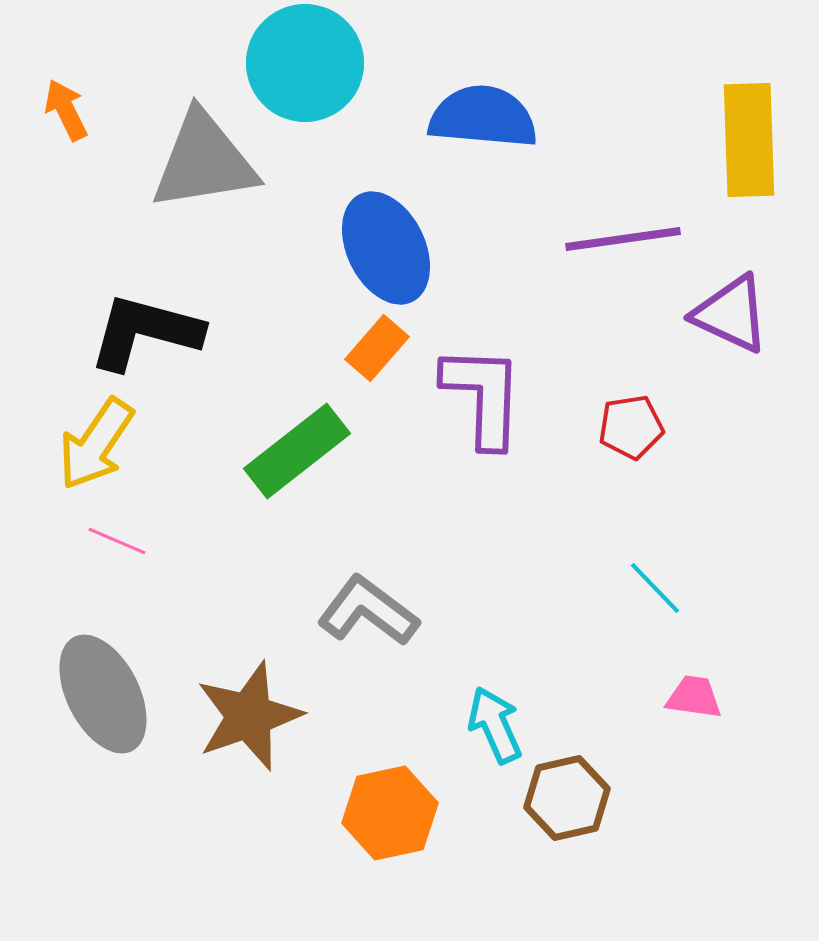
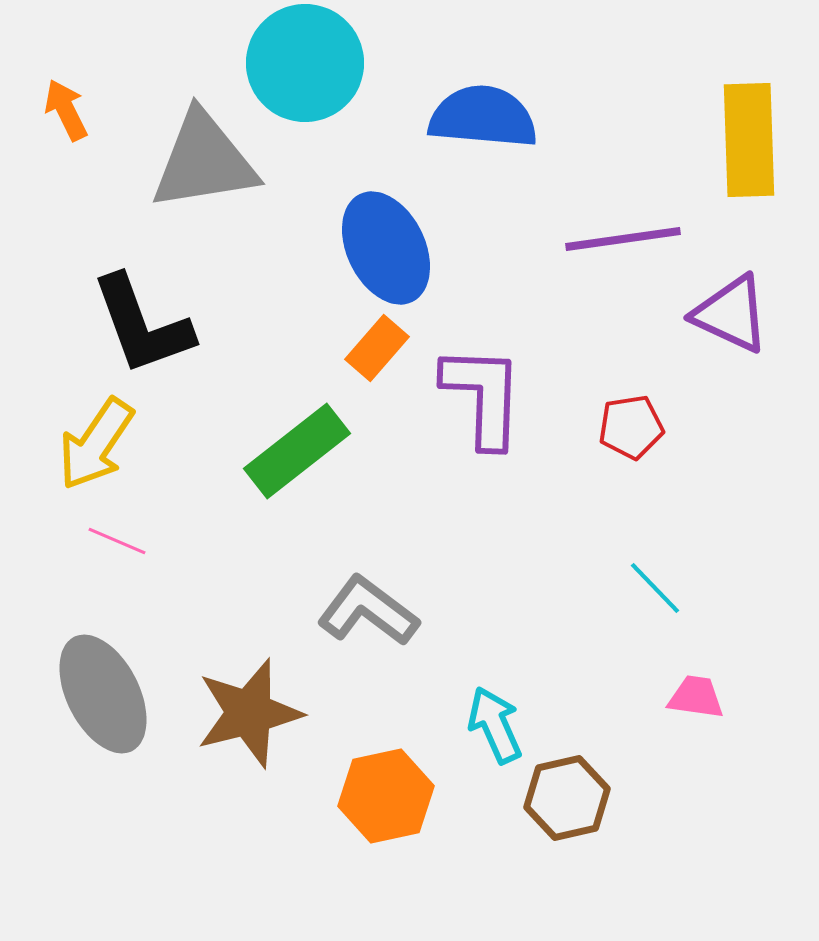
black L-shape: moved 3 px left, 7 px up; rotated 125 degrees counterclockwise
pink trapezoid: moved 2 px right
brown star: moved 3 px up; rotated 5 degrees clockwise
orange hexagon: moved 4 px left, 17 px up
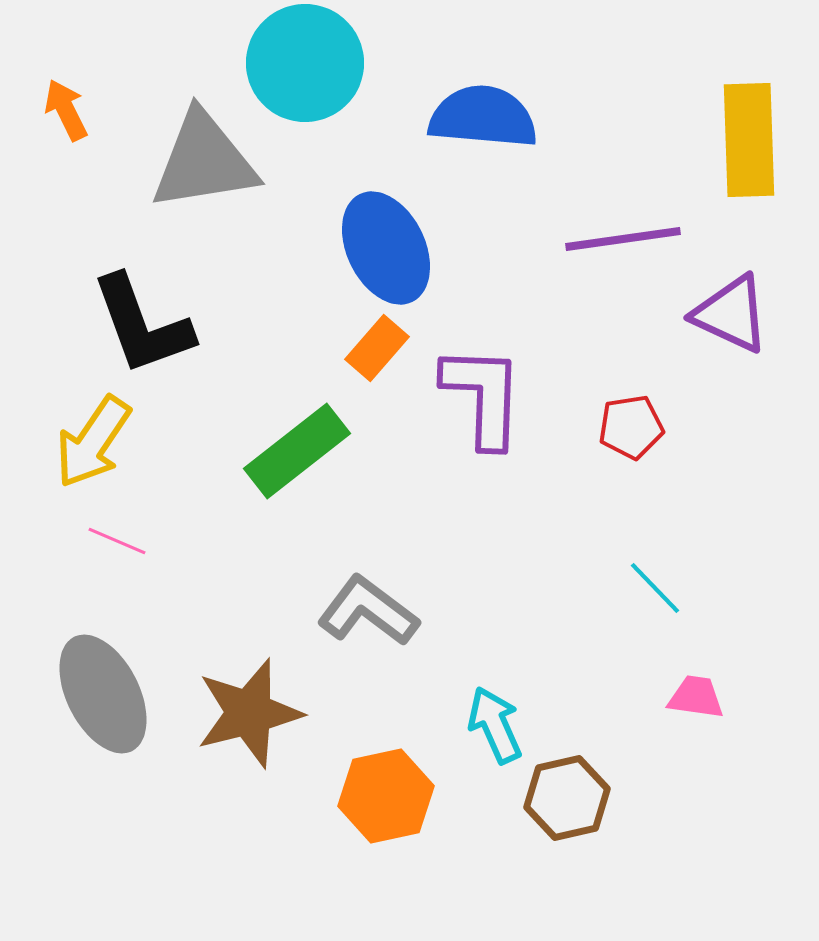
yellow arrow: moved 3 px left, 2 px up
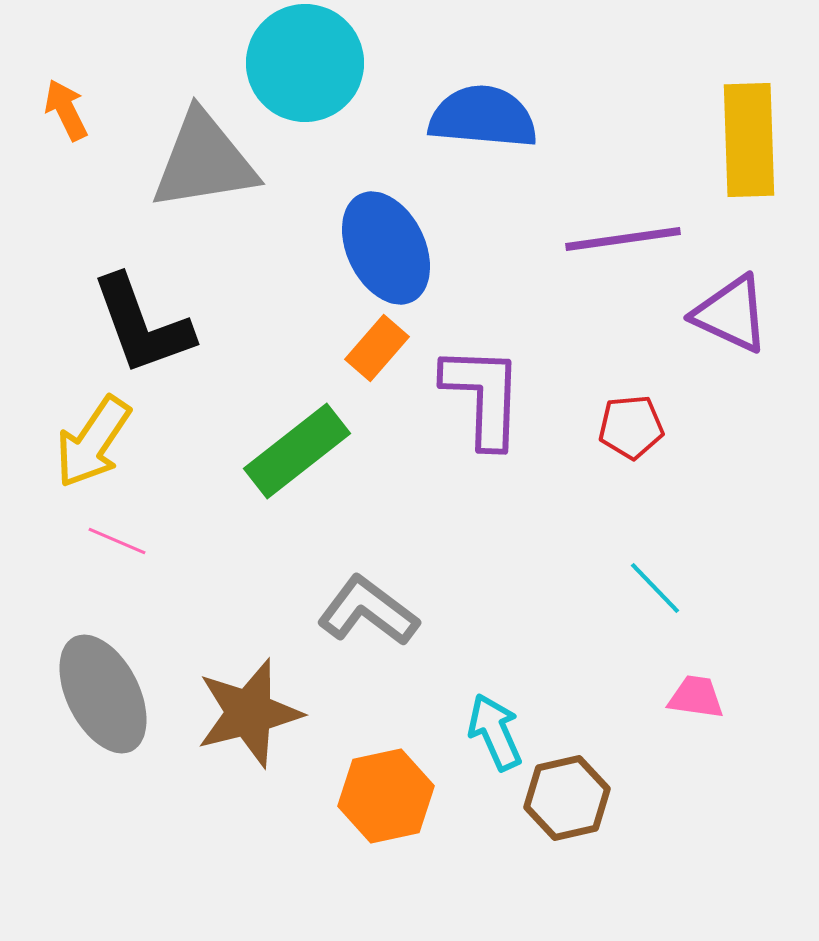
red pentagon: rotated 4 degrees clockwise
cyan arrow: moved 7 px down
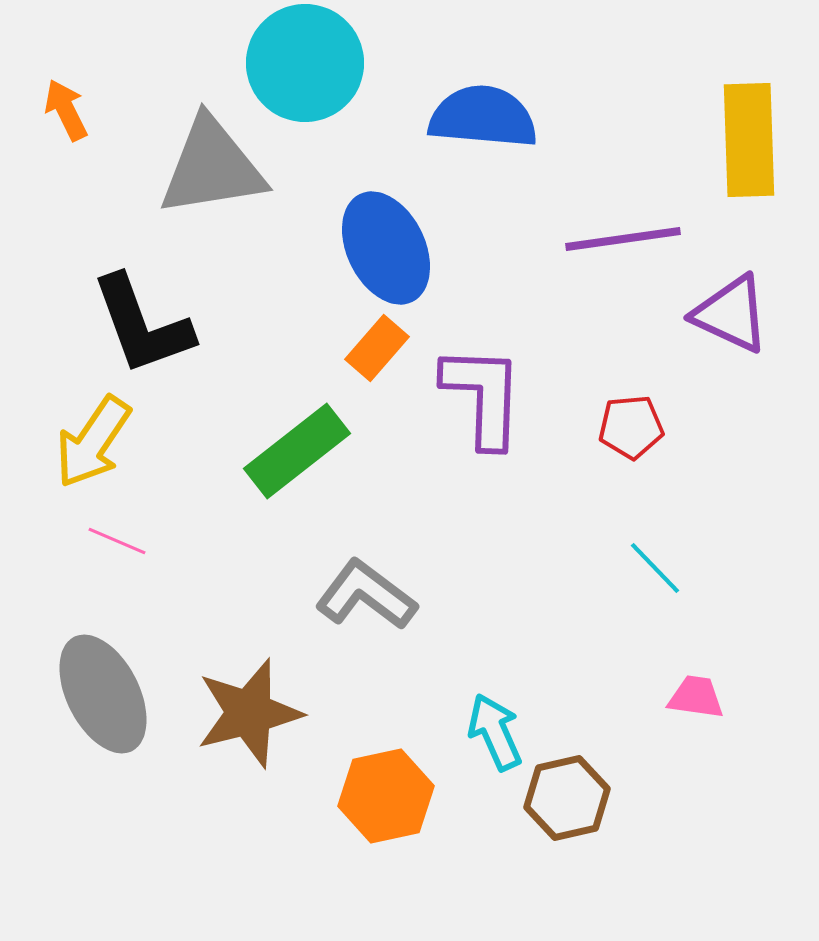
gray triangle: moved 8 px right, 6 px down
cyan line: moved 20 px up
gray L-shape: moved 2 px left, 16 px up
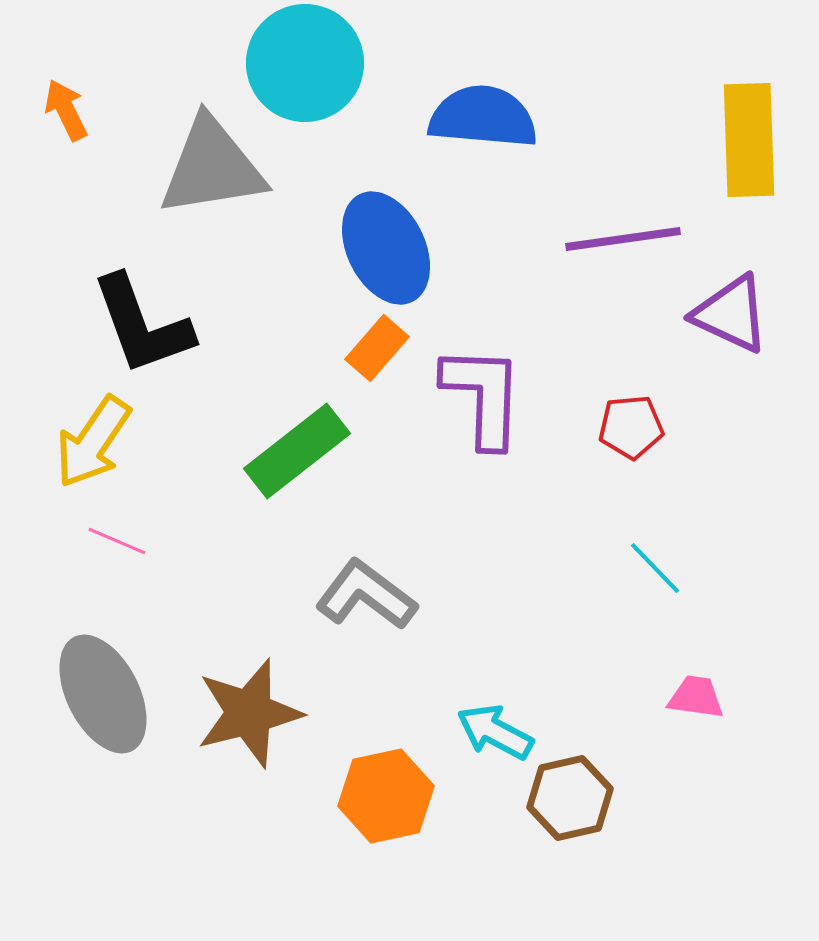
cyan arrow: rotated 38 degrees counterclockwise
brown hexagon: moved 3 px right
